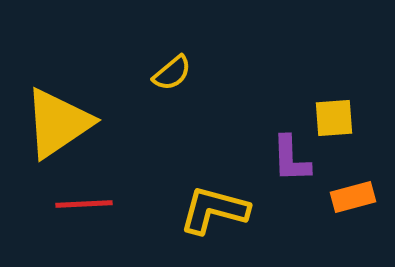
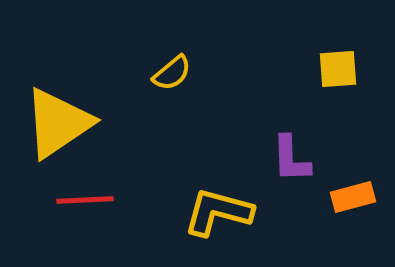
yellow square: moved 4 px right, 49 px up
red line: moved 1 px right, 4 px up
yellow L-shape: moved 4 px right, 2 px down
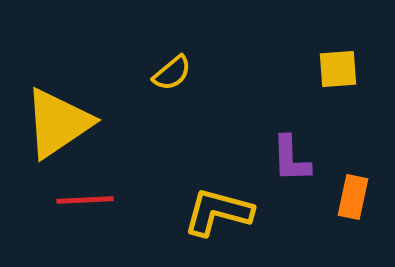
orange rectangle: rotated 63 degrees counterclockwise
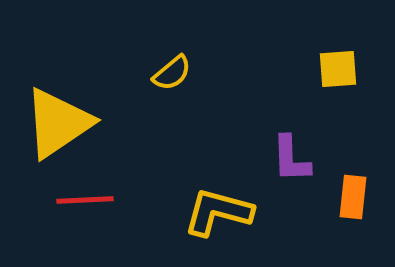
orange rectangle: rotated 6 degrees counterclockwise
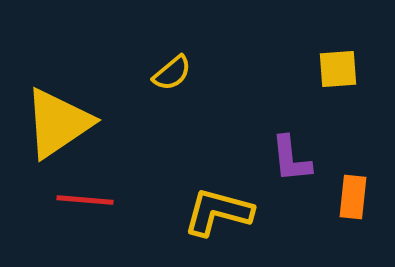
purple L-shape: rotated 4 degrees counterclockwise
red line: rotated 8 degrees clockwise
